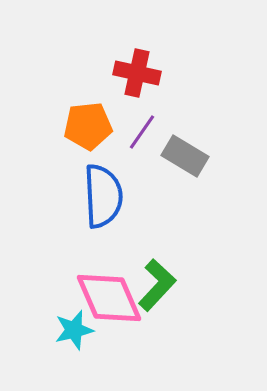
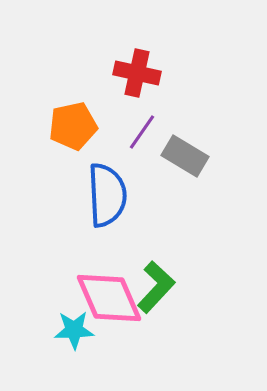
orange pentagon: moved 15 px left; rotated 6 degrees counterclockwise
blue semicircle: moved 4 px right, 1 px up
green L-shape: moved 1 px left, 2 px down
cyan star: rotated 12 degrees clockwise
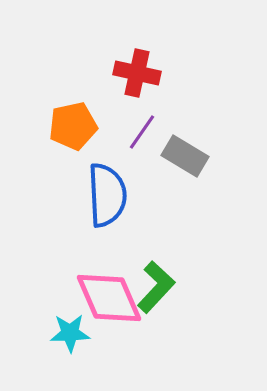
cyan star: moved 4 px left, 3 px down
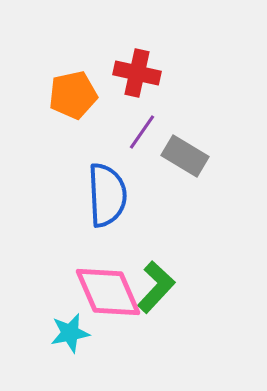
orange pentagon: moved 31 px up
pink diamond: moved 1 px left, 6 px up
cyan star: rotated 9 degrees counterclockwise
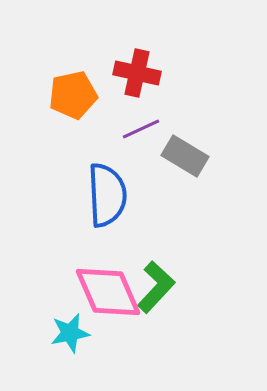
purple line: moved 1 px left, 3 px up; rotated 30 degrees clockwise
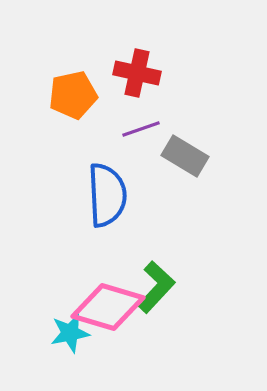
purple line: rotated 6 degrees clockwise
pink diamond: moved 15 px down; rotated 50 degrees counterclockwise
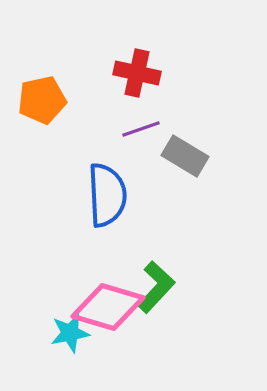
orange pentagon: moved 31 px left, 5 px down
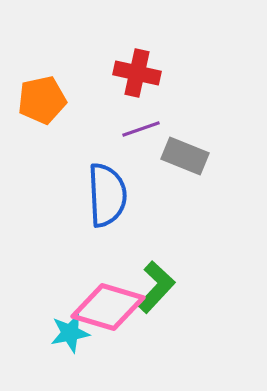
gray rectangle: rotated 9 degrees counterclockwise
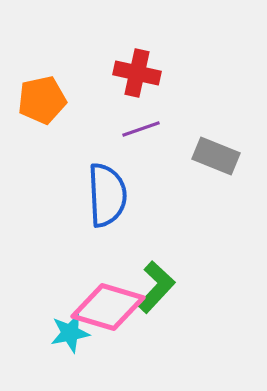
gray rectangle: moved 31 px right
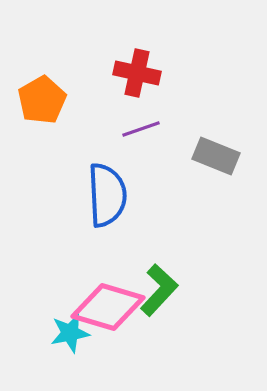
orange pentagon: rotated 18 degrees counterclockwise
green L-shape: moved 3 px right, 3 px down
